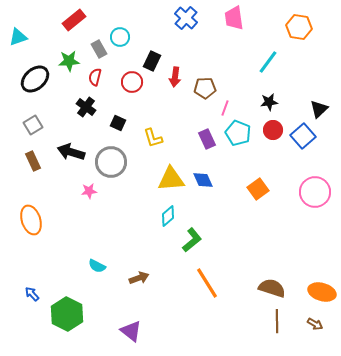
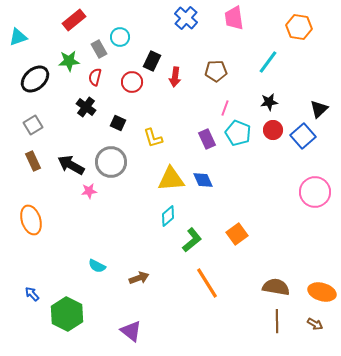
brown pentagon at (205, 88): moved 11 px right, 17 px up
black arrow at (71, 152): moved 13 px down; rotated 12 degrees clockwise
orange square at (258, 189): moved 21 px left, 45 px down
brown semicircle at (272, 288): moved 4 px right, 1 px up; rotated 8 degrees counterclockwise
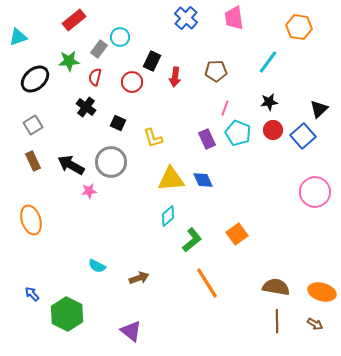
gray rectangle at (99, 49): rotated 66 degrees clockwise
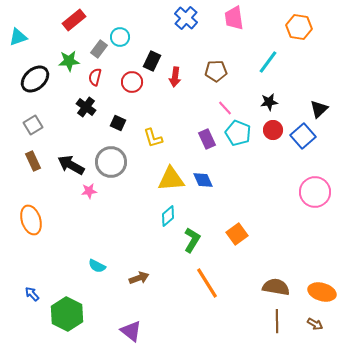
pink line at (225, 108): rotated 63 degrees counterclockwise
green L-shape at (192, 240): rotated 20 degrees counterclockwise
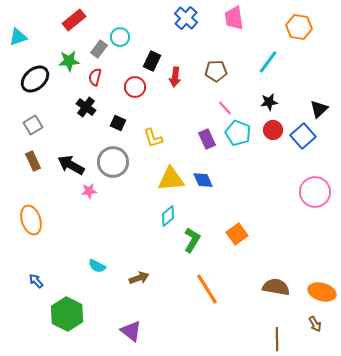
red circle at (132, 82): moved 3 px right, 5 px down
gray circle at (111, 162): moved 2 px right
orange line at (207, 283): moved 6 px down
blue arrow at (32, 294): moved 4 px right, 13 px up
brown line at (277, 321): moved 18 px down
brown arrow at (315, 324): rotated 28 degrees clockwise
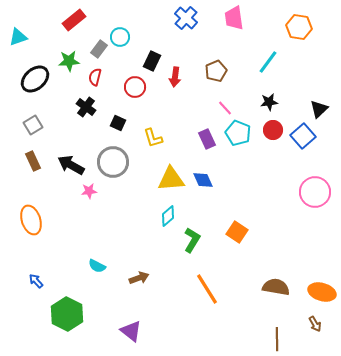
brown pentagon at (216, 71): rotated 20 degrees counterclockwise
orange square at (237, 234): moved 2 px up; rotated 20 degrees counterclockwise
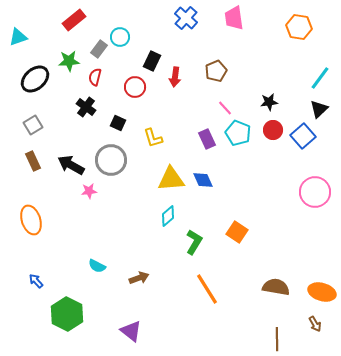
cyan line at (268, 62): moved 52 px right, 16 px down
gray circle at (113, 162): moved 2 px left, 2 px up
green L-shape at (192, 240): moved 2 px right, 2 px down
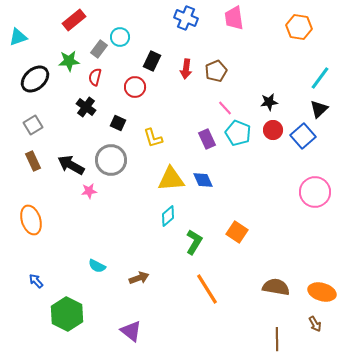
blue cross at (186, 18): rotated 20 degrees counterclockwise
red arrow at (175, 77): moved 11 px right, 8 px up
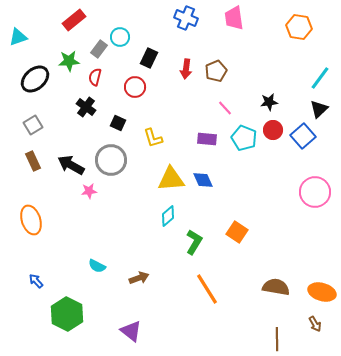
black rectangle at (152, 61): moved 3 px left, 3 px up
cyan pentagon at (238, 133): moved 6 px right, 5 px down
purple rectangle at (207, 139): rotated 60 degrees counterclockwise
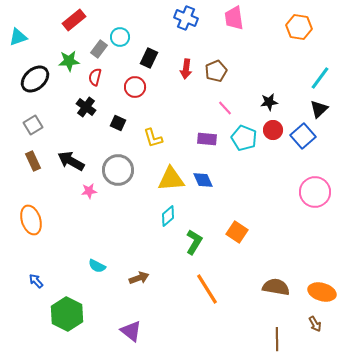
gray circle at (111, 160): moved 7 px right, 10 px down
black arrow at (71, 165): moved 4 px up
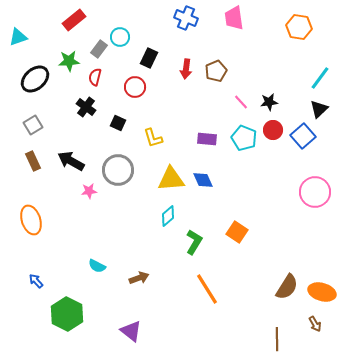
pink line at (225, 108): moved 16 px right, 6 px up
brown semicircle at (276, 287): moved 11 px right; rotated 112 degrees clockwise
